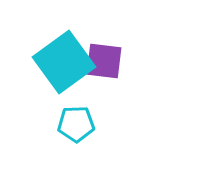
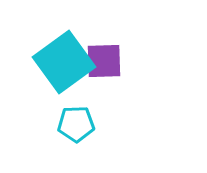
purple square: rotated 9 degrees counterclockwise
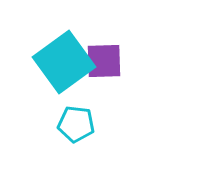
cyan pentagon: rotated 9 degrees clockwise
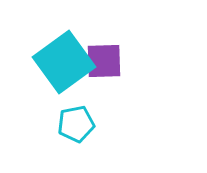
cyan pentagon: rotated 18 degrees counterclockwise
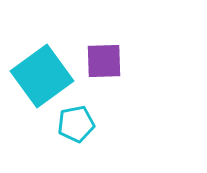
cyan square: moved 22 px left, 14 px down
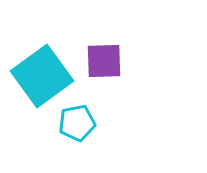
cyan pentagon: moved 1 px right, 1 px up
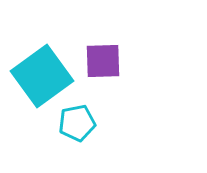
purple square: moved 1 px left
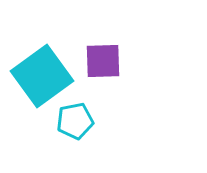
cyan pentagon: moved 2 px left, 2 px up
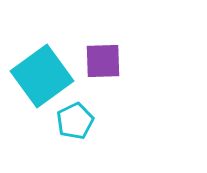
cyan pentagon: rotated 15 degrees counterclockwise
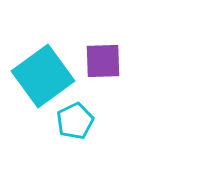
cyan square: moved 1 px right
